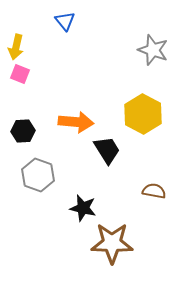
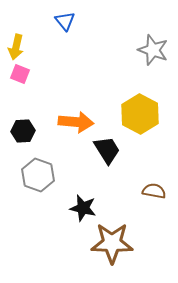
yellow hexagon: moved 3 px left
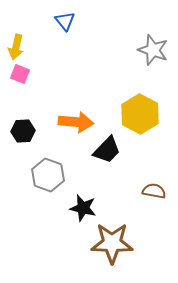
black trapezoid: rotated 76 degrees clockwise
gray hexagon: moved 10 px right
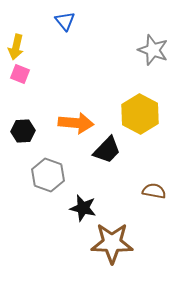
orange arrow: moved 1 px down
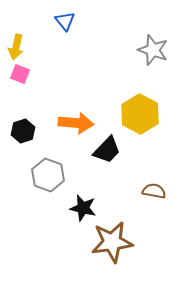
black hexagon: rotated 15 degrees counterclockwise
brown star: moved 1 px up; rotated 9 degrees counterclockwise
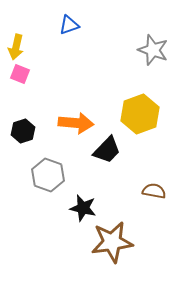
blue triangle: moved 4 px right, 4 px down; rotated 50 degrees clockwise
yellow hexagon: rotated 12 degrees clockwise
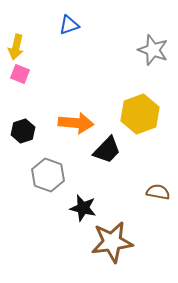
brown semicircle: moved 4 px right, 1 px down
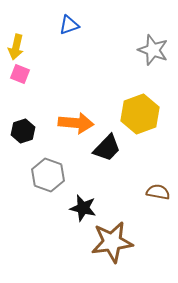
black trapezoid: moved 2 px up
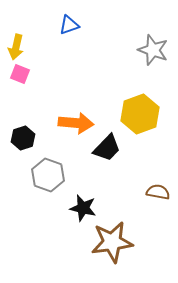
black hexagon: moved 7 px down
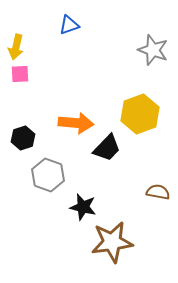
pink square: rotated 24 degrees counterclockwise
black star: moved 1 px up
